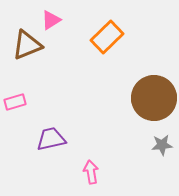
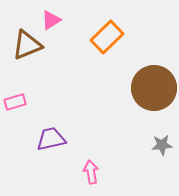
brown circle: moved 10 px up
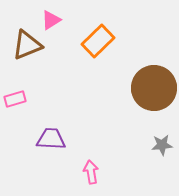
orange rectangle: moved 9 px left, 4 px down
pink rectangle: moved 3 px up
purple trapezoid: rotated 16 degrees clockwise
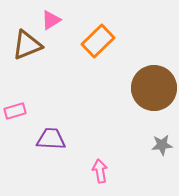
pink rectangle: moved 12 px down
pink arrow: moved 9 px right, 1 px up
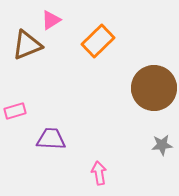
pink arrow: moved 1 px left, 2 px down
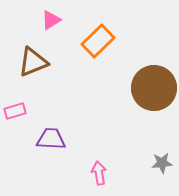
brown triangle: moved 6 px right, 17 px down
gray star: moved 18 px down
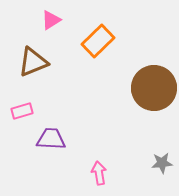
pink rectangle: moved 7 px right
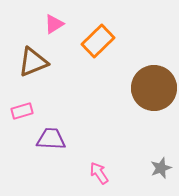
pink triangle: moved 3 px right, 4 px down
gray star: moved 1 px left, 5 px down; rotated 15 degrees counterclockwise
pink arrow: rotated 25 degrees counterclockwise
